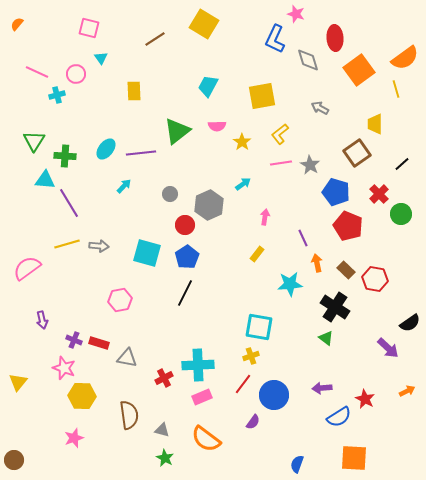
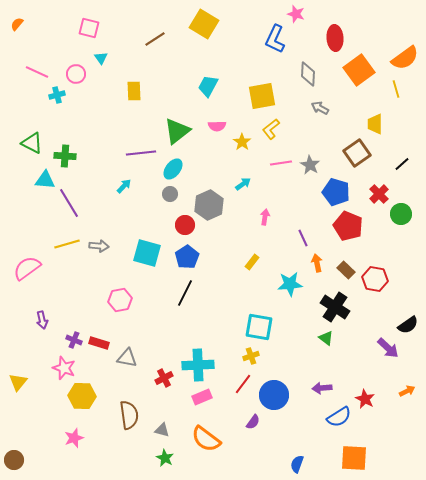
gray diamond at (308, 60): moved 14 px down; rotated 20 degrees clockwise
yellow L-shape at (280, 134): moved 9 px left, 5 px up
green triangle at (34, 141): moved 2 px left, 2 px down; rotated 35 degrees counterclockwise
cyan ellipse at (106, 149): moved 67 px right, 20 px down
yellow rectangle at (257, 254): moved 5 px left, 8 px down
black semicircle at (410, 323): moved 2 px left, 2 px down
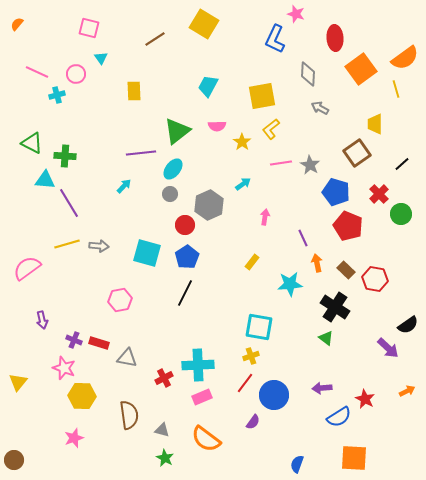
orange square at (359, 70): moved 2 px right, 1 px up
red line at (243, 384): moved 2 px right, 1 px up
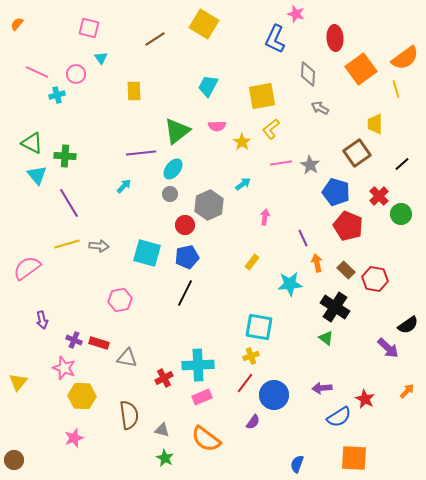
cyan triangle at (45, 180): moved 8 px left, 5 px up; rotated 45 degrees clockwise
red cross at (379, 194): moved 2 px down
blue pentagon at (187, 257): rotated 20 degrees clockwise
orange arrow at (407, 391): rotated 21 degrees counterclockwise
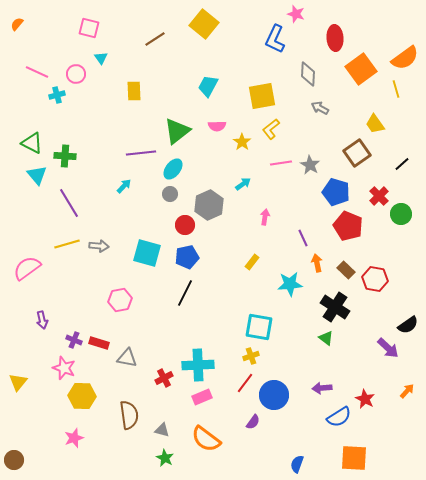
yellow square at (204, 24): rotated 8 degrees clockwise
yellow trapezoid at (375, 124): rotated 35 degrees counterclockwise
